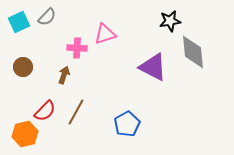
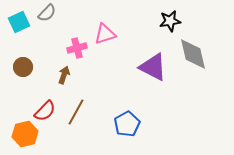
gray semicircle: moved 4 px up
pink cross: rotated 18 degrees counterclockwise
gray diamond: moved 2 px down; rotated 8 degrees counterclockwise
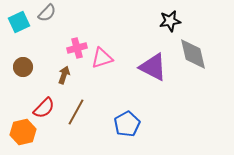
pink triangle: moved 3 px left, 24 px down
red semicircle: moved 1 px left, 3 px up
orange hexagon: moved 2 px left, 2 px up
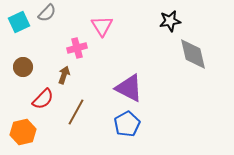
pink triangle: moved 32 px up; rotated 45 degrees counterclockwise
purple triangle: moved 24 px left, 21 px down
red semicircle: moved 1 px left, 9 px up
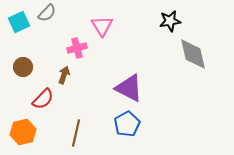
brown line: moved 21 px down; rotated 16 degrees counterclockwise
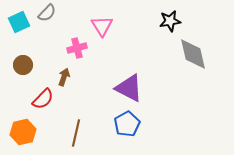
brown circle: moved 2 px up
brown arrow: moved 2 px down
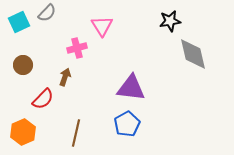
brown arrow: moved 1 px right
purple triangle: moved 2 px right; rotated 20 degrees counterclockwise
orange hexagon: rotated 10 degrees counterclockwise
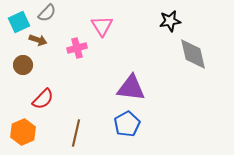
brown arrow: moved 27 px left, 37 px up; rotated 90 degrees clockwise
